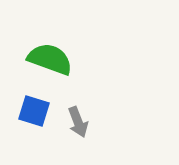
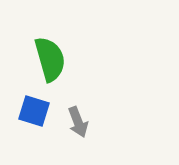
green semicircle: rotated 54 degrees clockwise
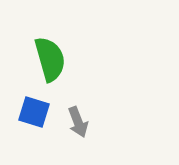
blue square: moved 1 px down
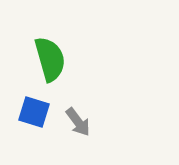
gray arrow: rotated 16 degrees counterclockwise
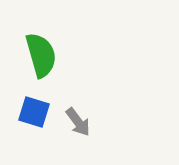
green semicircle: moved 9 px left, 4 px up
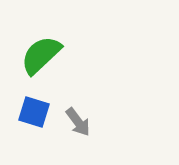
green semicircle: rotated 117 degrees counterclockwise
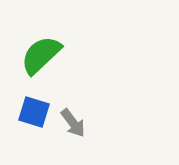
gray arrow: moved 5 px left, 1 px down
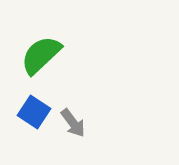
blue square: rotated 16 degrees clockwise
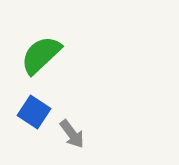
gray arrow: moved 1 px left, 11 px down
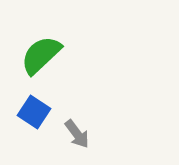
gray arrow: moved 5 px right
